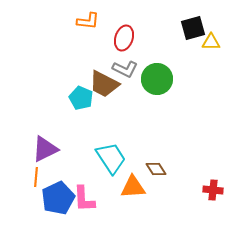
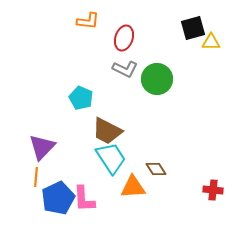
brown trapezoid: moved 3 px right, 47 px down
purple triangle: moved 3 px left, 2 px up; rotated 20 degrees counterclockwise
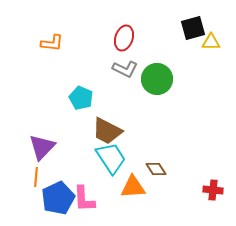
orange L-shape: moved 36 px left, 22 px down
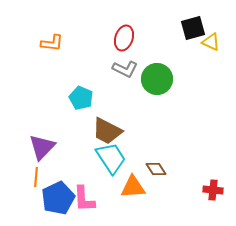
yellow triangle: rotated 24 degrees clockwise
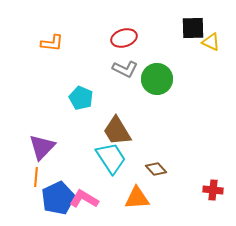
black square: rotated 15 degrees clockwise
red ellipse: rotated 55 degrees clockwise
brown trapezoid: moved 10 px right; rotated 32 degrees clockwise
brown diamond: rotated 10 degrees counterclockwise
orange triangle: moved 4 px right, 11 px down
pink L-shape: rotated 124 degrees clockwise
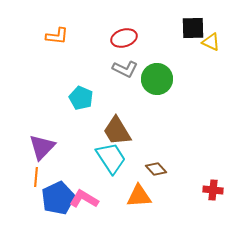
orange L-shape: moved 5 px right, 7 px up
orange triangle: moved 2 px right, 2 px up
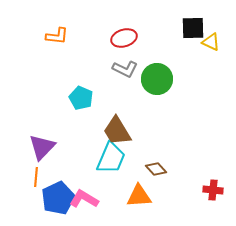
cyan trapezoid: rotated 56 degrees clockwise
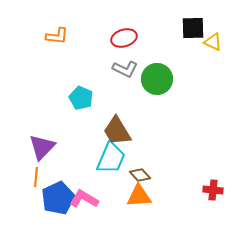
yellow triangle: moved 2 px right
brown diamond: moved 16 px left, 6 px down
